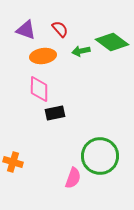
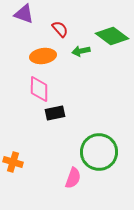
purple triangle: moved 2 px left, 16 px up
green diamond: moved 6 px up
green circle: moved 1 px left, 4 px up
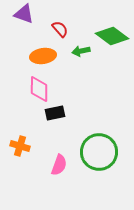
orange cross: moved 7 px right, 16 px up
pink semicircle: moved 14 px left, 13 px up
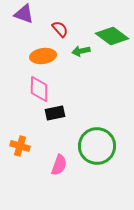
green circle: moved 2 px left, 6 px up
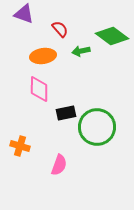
black rectangle: moved 11 px right
green circle: moved 19 px up
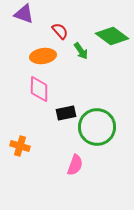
red semicircle: moved 2 px down
green arrow: rotated 114 degrees counterclockwise
pink semicircle: moved 16 px right
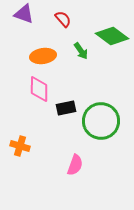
red semicircle: moved 3 px right, 12 px up
black rectangle: moved 5 px up
green circle: moved 4 px right, 6 px up
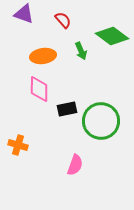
red semicircle: moved 1 px down
green arrow: rotated 12 degrees clockwise
black rectangle: moved 1 px right, 1 px down
orange cross: moved 2 px left, 1 px up
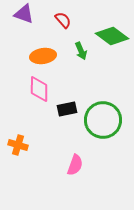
green circle: moved 2 px right, 1 px up
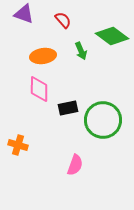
black rectangle: moved 1 px right, 1 px up
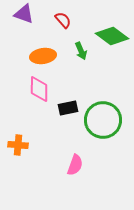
orange cross: rotated 12 degrees counterclockwise
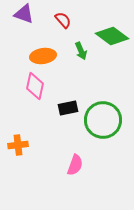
pink diamond: moved 4 px left, 3 px up; rotated 12 degrees clockwise
orange cross: rotated 12 degrees counterclockwise
